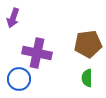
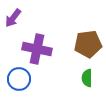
purple arrow: rotated 18 degrees clockwise
purple cross: moved 4 px up
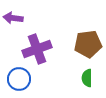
purple arrow: rotated 60 degrees clockwise
purple cross: rotated 32 degrees counterclockwise
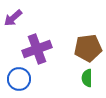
purple arrow: rotated 48 degrees counterclockwise
brown pentagon: moved 4 px down
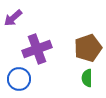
brown pentagon: rotated 12 degrees counterclockwise
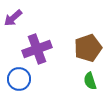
green semicircle: moved 3 px right, 3 px down; rotated 18 degrees counterclockwise
